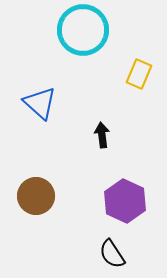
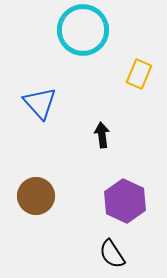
blue triangle: rotated 6 degrees clockwise
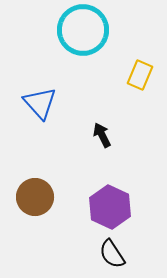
yellow rectangle: moved 1 px right, 1 px down
black arrow: rotated 20 degrees counterclockwise
brown circle: moved 1 px left, 1 px down
purple hexagon: moved 15 px left, 6 px down
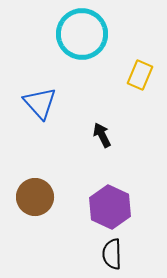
cyan circle: moved 1 px left, 4 px down
black semicircle: rotated 32 degrees clockwise
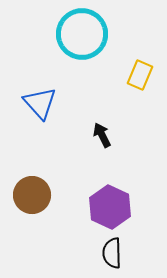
brown circle: moved 3 px left, 2 px up
black semicircle: moved 1 px up
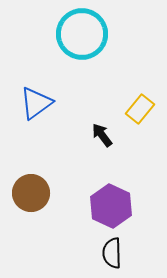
yellow rectangle: moved 34 px down; rotated 16 degrees clockwise
blue triangle: moved 4 px left; rotated 36 degrees clockwise
black arrow: rotated 10 degrees counterclockwise
brown circle: moved 1 px left, 2 px up
purple hexagon: moved 1 px right, 1 px up
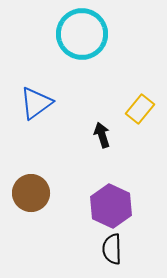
black arrow: rotated 20 degrees clockwise
black semicircle: moved 4 px up
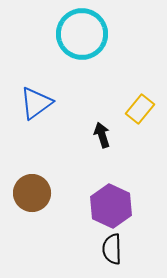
brown circle: moved 1 px right
